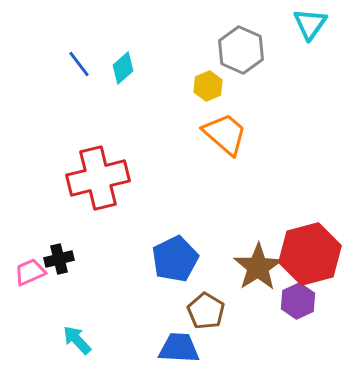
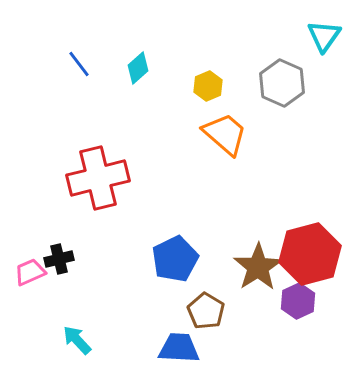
cyan triangle: moved 14 px right, 12 px down
gray hexagon: moved 41 px right, 33 px down
cyan diamond: moved 15 px right
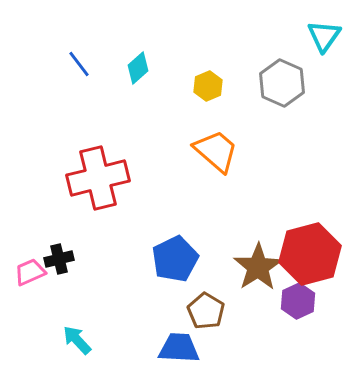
orange trapezoid: moved 9 px left, 17 px down
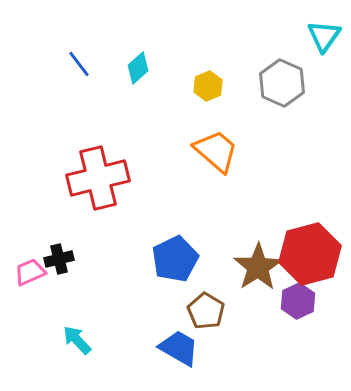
blue trapezoid: rotated 27 degrees clockwise
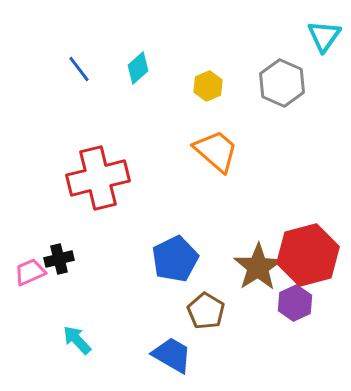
blue line: moved 5 px down
red hexagon: moved 2 px left, 1 px down
purple hexagon: moved 3 px left, 2 px down
blue trapezoid: moved 7 px left, 7 px down
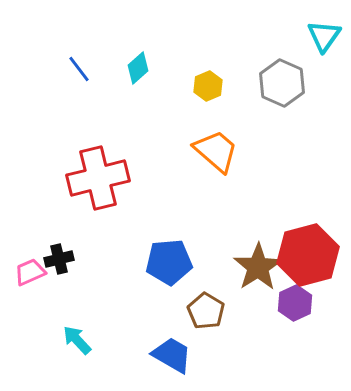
blue pentagon: moved 6 px left, 3 px down; rotated 21 degrees clockwise
